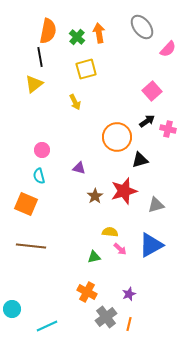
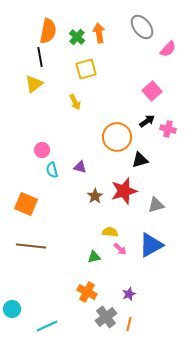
purple triangle: moved 1 px right, 1 px up
cyan semicircle: moved 13 px right, 6 px up
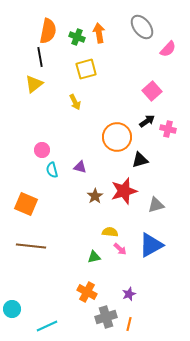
green cross: rotated 21 degrees counterclockwise
gray cross: rotated 20 degrees clockwise
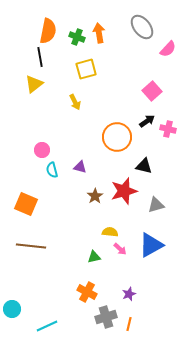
black triangle: moved 4 px right, 6 px down; rotated 30 degrees clockwise
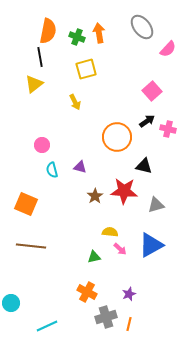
pink circle: moved 5 px up
red star: rotated 20 degrees clockwise
cyan circle: moved 1 px left, 6 px up
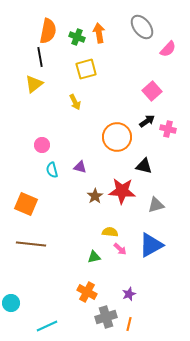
red star: moved 2 px left
brown line: moved 2 px up
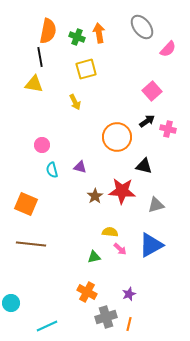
yellow triangle: rotated 48 degrees clockwise
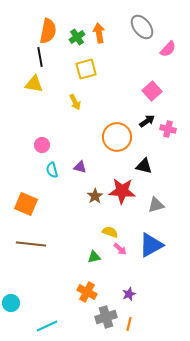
green cross: rotated 35 degrees clockwise
yellow semicircle: rotated 14 degrees clockwise
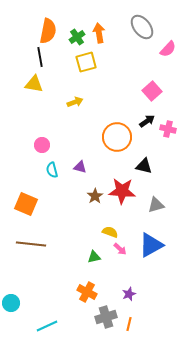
yellow square: moved 7 px up
yellow arrow: rotated 84 degrees counterclockwise
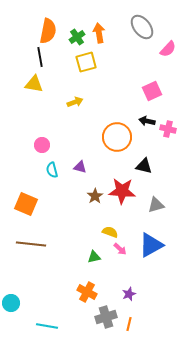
pink square: rotated 18 degrees clockwise
black arrow: rotated 133 degrees counterclockwise
cyan line: rotated 35 degrees clockwise
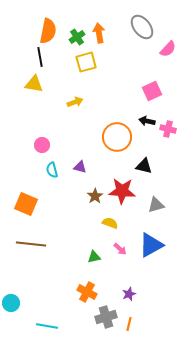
yellow semicircle: moved 9 px up
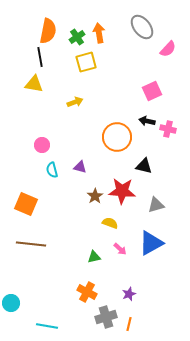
blue triangle: moved 2 px up
